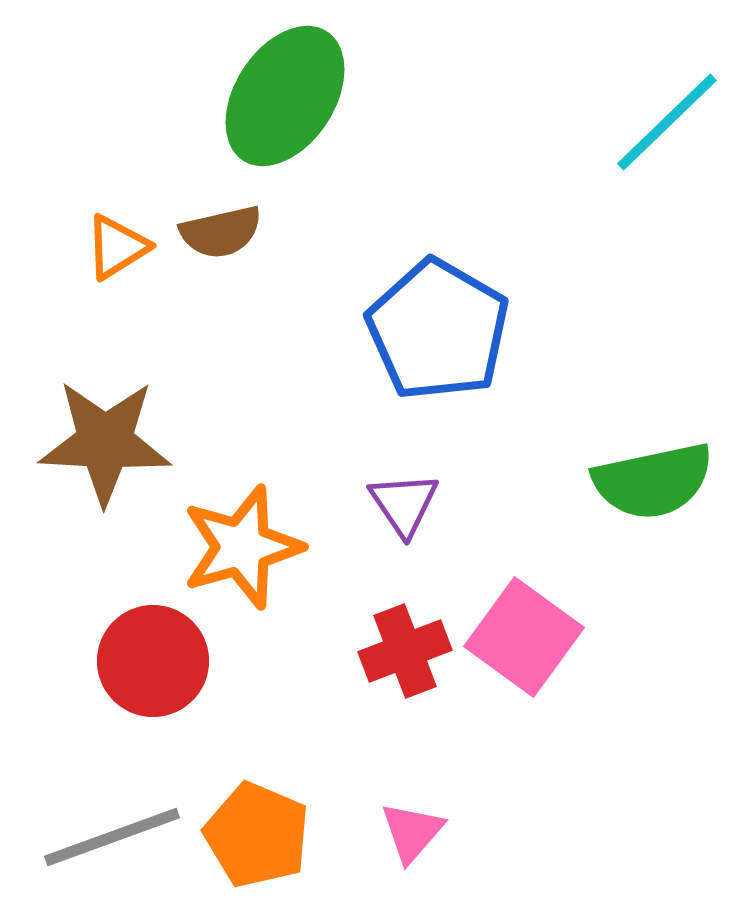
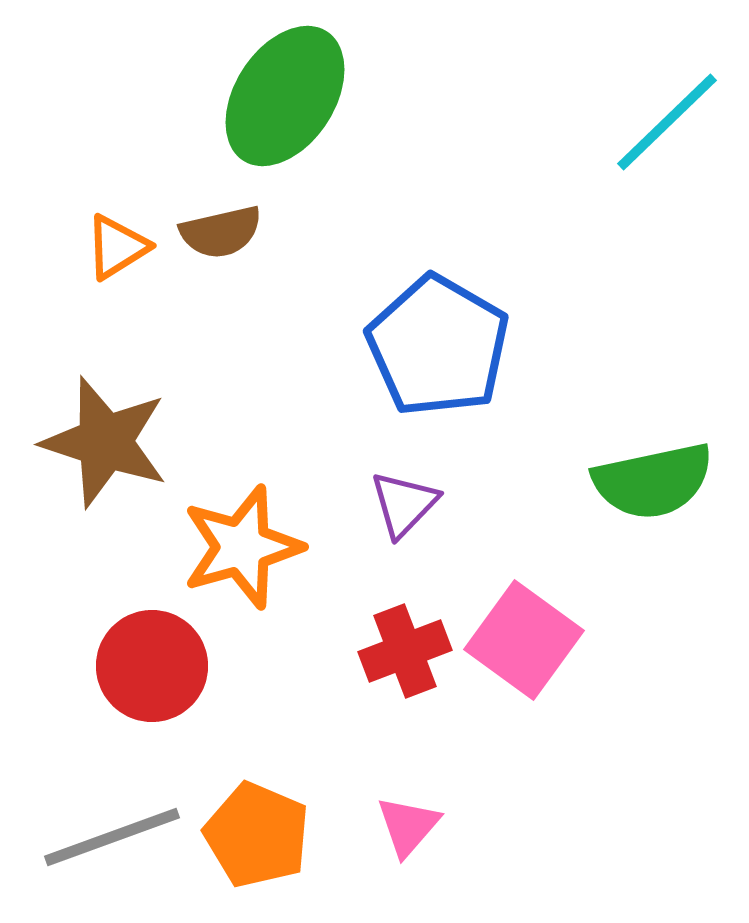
blue pentagon: moved 16 px down
brown star: rotated 15 degrees clockwise
purple triangle: rotated 18 degrees clockwise
pink square: moved 3 px down
red circle: moved 1 px left, 5 px down
pink triangle: moved 4 px left, 6 px up
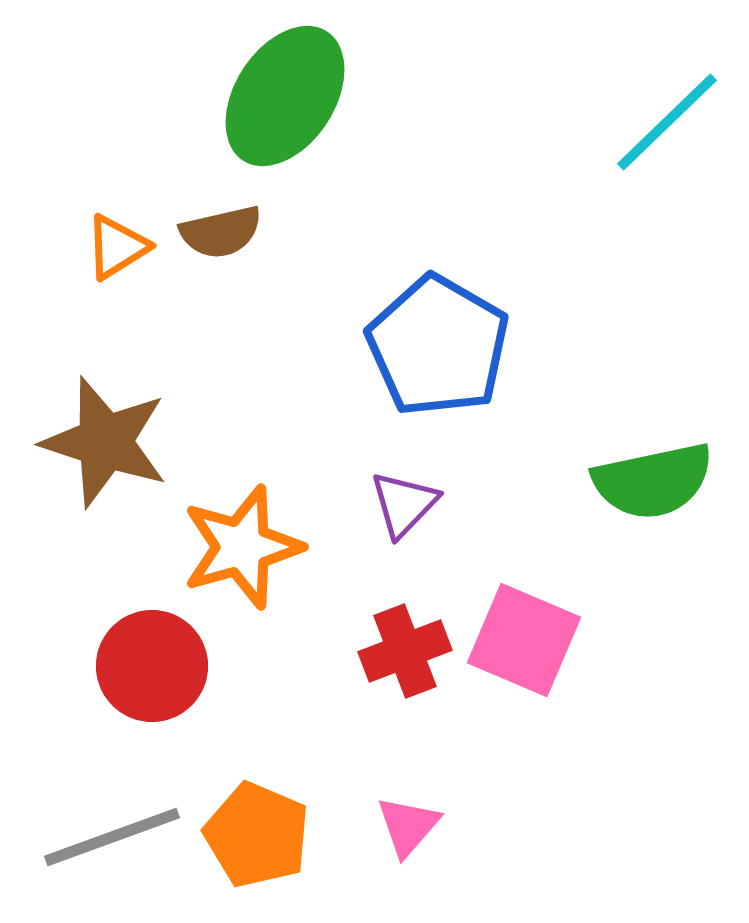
pink square: rotated 13 degrees counterclockwise
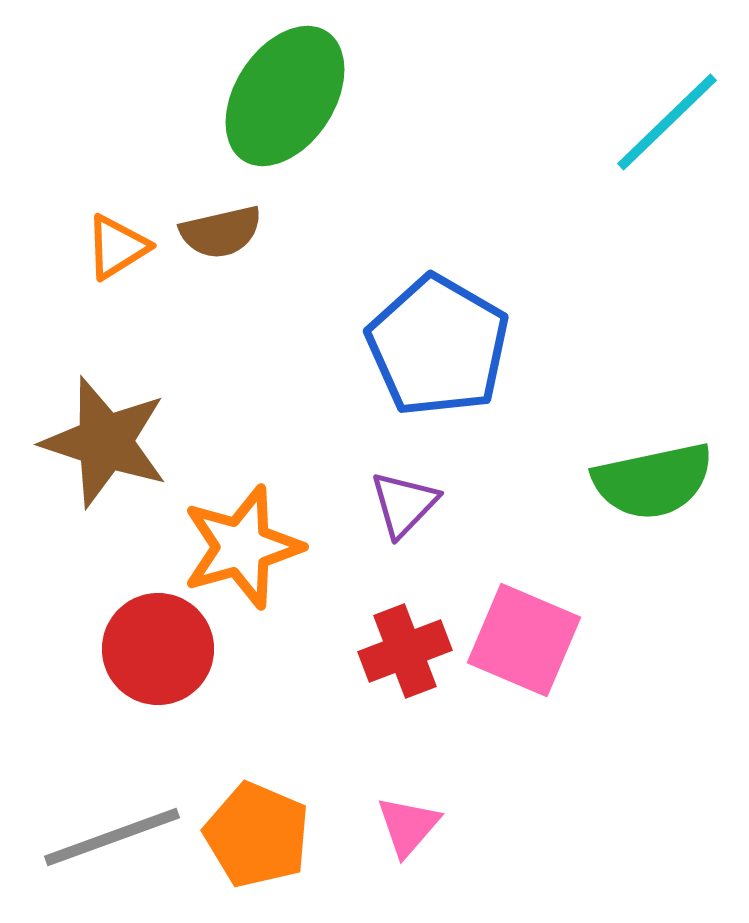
red circle: moved 6 px right, 17 px up
